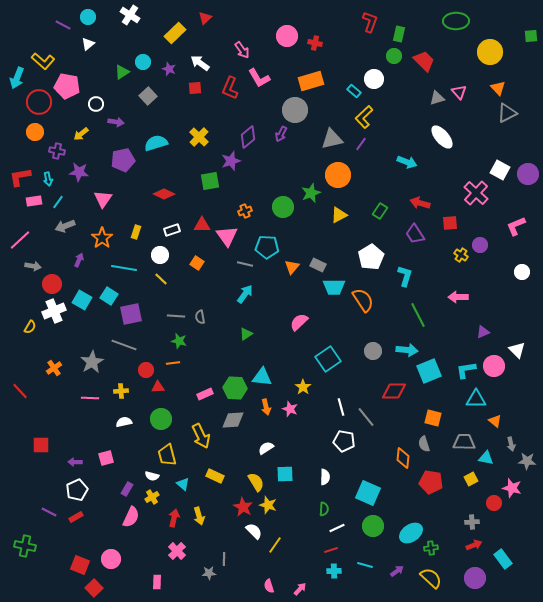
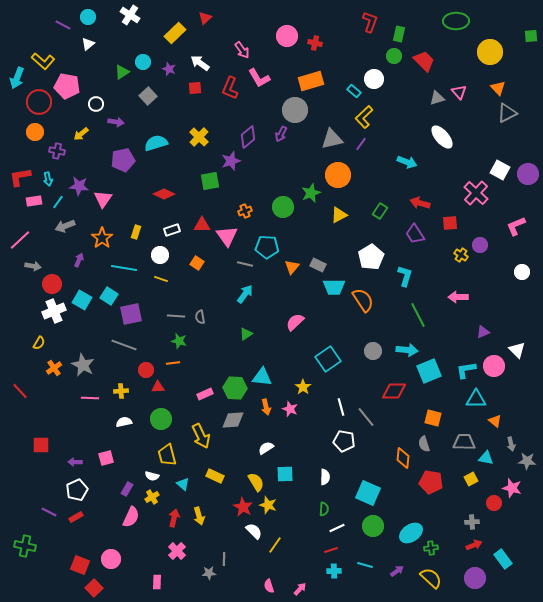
purple star at (79, 172): moved 14 px down
yellow line at (161, 279): rotated 24 degrees counterclockwise
pink semicircle at (299, 322): moved 4 px left
yellow semicircle at (30, 327): moved 9 px right, 16 px down
gray star at (92, 362): moved 9 px left, 3 px down; rotated 15 degrees counterclockwise
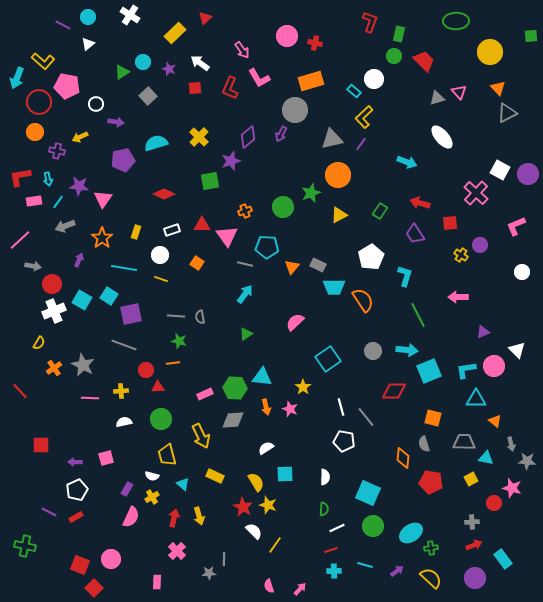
yellow arrow at (81, 134): moved 1 px left, 3 px down; rotated 14 degrees clockwise
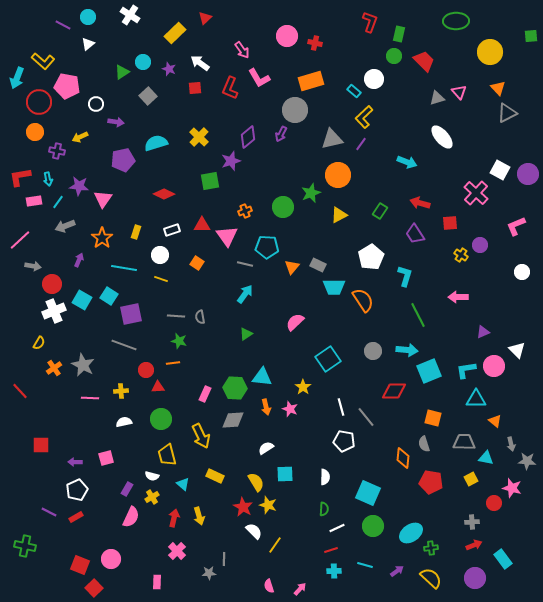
pink rectangle at (205, 394): rotated 42 degrees counterclockwise
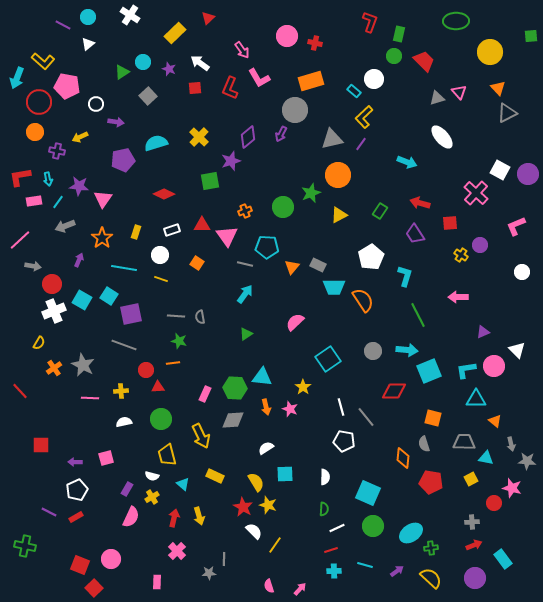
red triangle at (205, 18): moved 3 px right
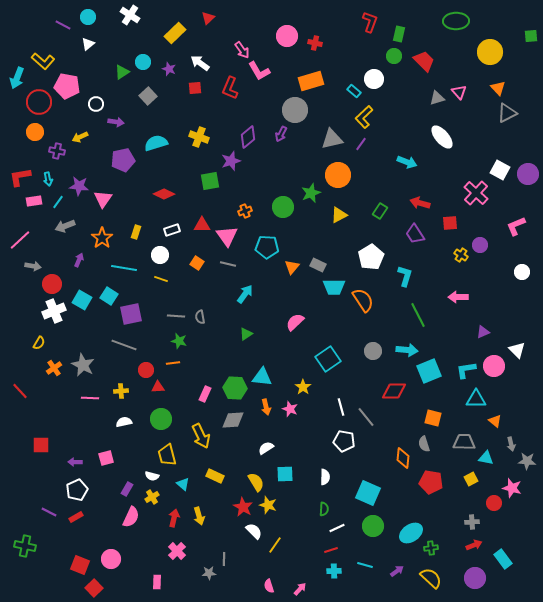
pink L-shape at (259, 78): moved 7 px up
yellow cross at (199, 137): rotated 24 degrees counterclockwise
gray line at (245, 264): moved 17 px left
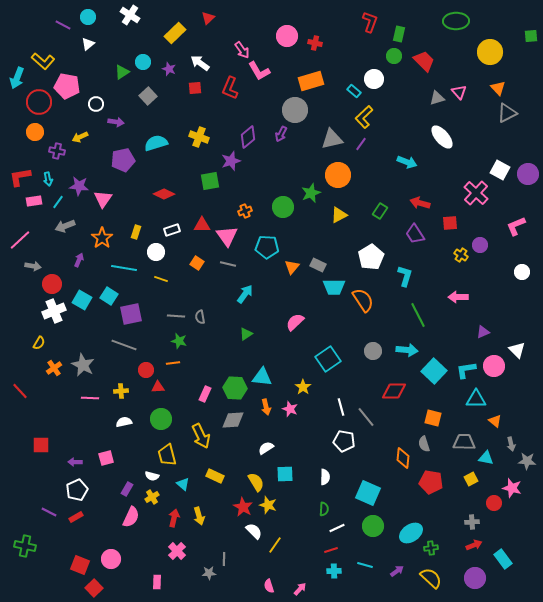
white circle at (160, 255): moved 4 px left, 3 px up
cyan square at (429, 371): moved 5 px right; rotated 25 degrees counterclockwise
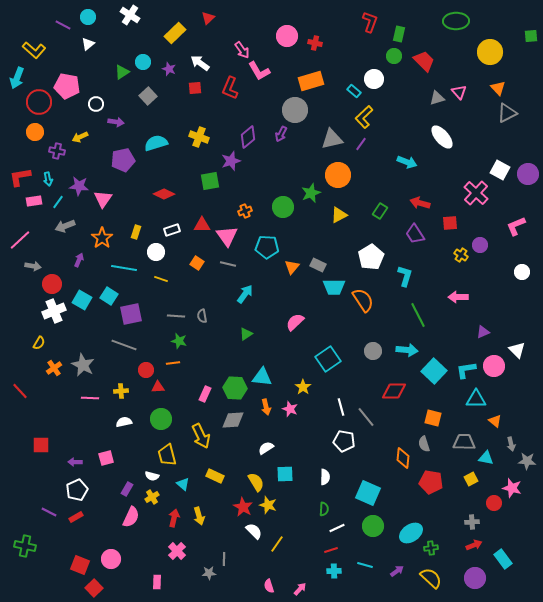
yellow L-shape at (43, 61): moved 9 px left, 11 px up
gray semicircle at (200, 317): moved 2 px right, 1 px up
yellow line at (275, 545): moved 2 px right, 1 px up
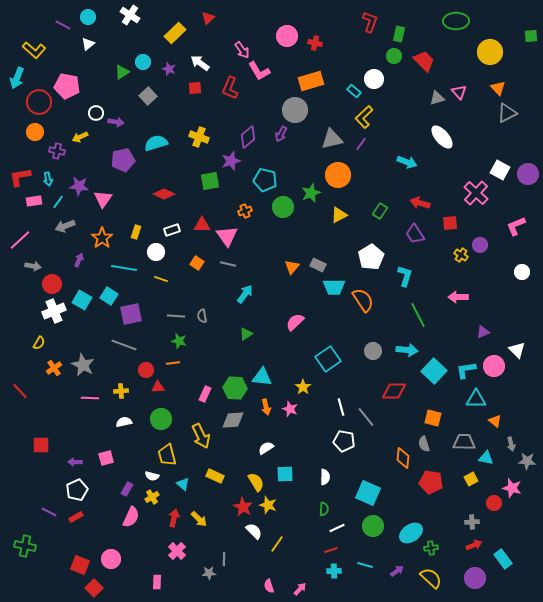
white circle at (96, 104): moved 9 px down
cyan pentagon at (267, 247): moved 2 px left, 67 px up; rotated 10 degrees clockwise
yellow arrow at (199, 516): moved 3 px down; rotated 30 degrees counterclockwise
